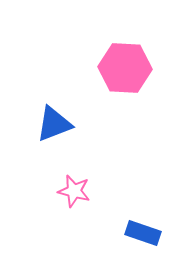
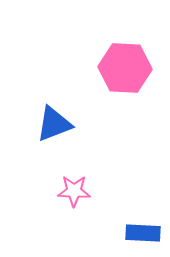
pink star: rotated 12 degrees counterclockwise
blue rectangle: rotated 16 degrees counterclockwise
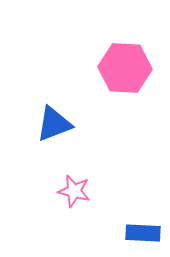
pink star: rotated 12 degrees clockwise
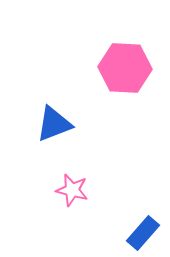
pink star: moved 2 px left, 1 px up
blue rectangle: rotated 52 degrees counterclockwise
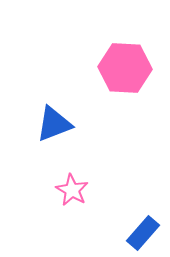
pink star: rotated 16 degrees clockwise
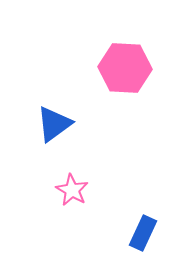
blue triangle: rotated 15 degrees counterclockwise
blue rectangle: rotated 16 degrees counterclockwise
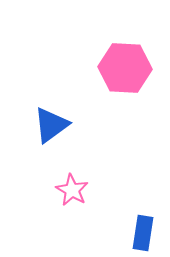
blue triangle: moved 3 px left, 1 px down
blue rectangle: rotated 16 degrees counterclockwise
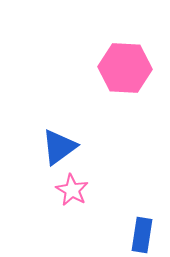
blue triangle: moved 8 px right, 22 px down
blue rectangle: moved 1 px left, 2 px down
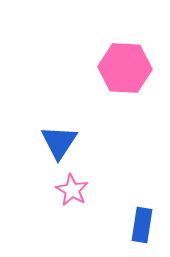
blue triangle: moved 5 px up; rotated 21 degrees counterclockwise
blue rectangle: moved 10 px up
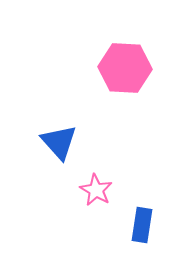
blue triangle: rotated 15 degrees counterclockwise
pink star: moved 24 px right
